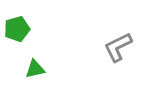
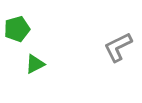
green triangle: moved 5 px up; rotated 15 degrees counterclockwise
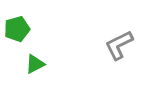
gray L-shape: moved 1 px right, 2 px up
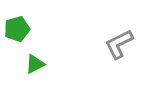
gray L-shape: moved 1 px up
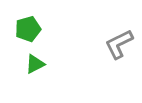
green pentagon: moved 11 px right
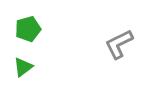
green triangle: moved 12 px left, 3 px down; rotated 10 degrees counterclockwise
